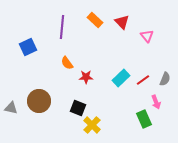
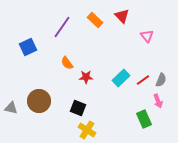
red triangle: moved 6 px up
purple line: rotated 30 degrees clockwise
gray semicircle: moved 4 px left, 1 px down
pink arrow: moved 2 px right, 1 px up
yellow cross: moved 5 px left, 5 px down; rotated 12 degrees counterclockwise
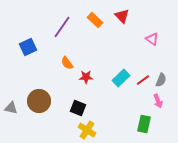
pink triangle: moved 5 px right, 3 px down; rotated 16 degrees counterclockwise
green rectangle: moved 5 px down; rotated 36 degrees clockwise
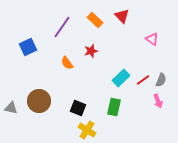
red star: moved 5 px right, 26 px up; rotated 16 degrees counterclockwise
green rectangle: moved 30 px left, 17 px up
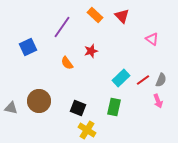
orange rectangle: moved 5 px up
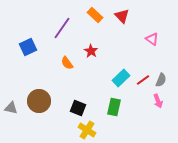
purple line: moved 1 px down
red star: rotated 24 degrees counterclockwise
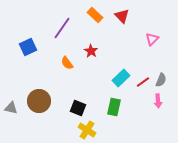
pink triangle: rotated 40 degrees clockwise
red line: moved 2 px down
pink arrow: rotated 16 degrees clockwise
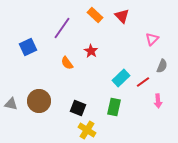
gray semicircle: moved 1 px right, 14 px up
gray triangle: moved 4 px up
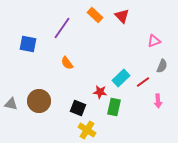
pink triangle: moved 2 px right, 2 px down; rotated 24 degrees clockwise
blue square: moved 3 px up; rotated 36 degrees clockwise
red star: moved 9 px right, 41 px down; rotated 24 degrees counterclockwise
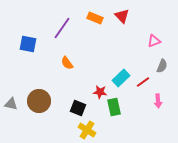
orange rectangle: moved 3 px down; rotated 21 degrees counterclockwise
green rectangle: rotated 24 degrees counterclockwise
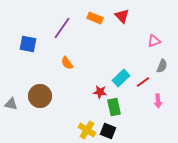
brown circle: moved 1 px right, 5 px up
black square: moved 30 px right, 23 px down
